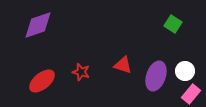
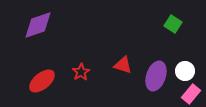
red star: rotated 24 degrees clockwise
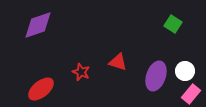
red triangle: moved 5 px left, 3 px up
red star: rotated 18 degrees counterclockwise
red ellipse: moved 1 px left, 8 px down
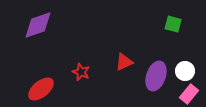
green square: rotated 18 degrees counterclockwise
red triangle: moved 6 px right; rotated 42 degrees counterclockwise
pink rectangle: moved 2 px left
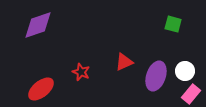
pink rectangle: moved 2 px right
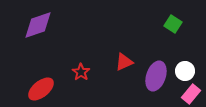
green square: rotated 18 degrees clockwise
red star: rotated 12 degrees clockwise
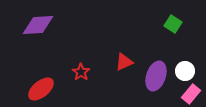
purple diamond: rotated 16 degrees clockwise
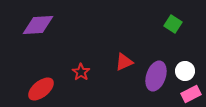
pink rectangle: rotated 24 degrees clockwise
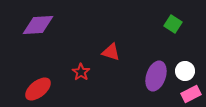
red triangle: moved 13 px left, 10 px up; rotated 42 degrees clockwise
red ellipse: moved 3 px left
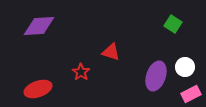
purple diamond: moved 1 px right, 1 px down
white circle: moved 4 px up
red ellipse: rotated 20 degrees clockwise
